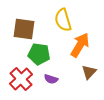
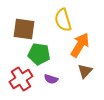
brown triangle: moved 4 px left, 1 px up
red cross: rotated 10 degrees clockwise
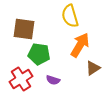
yellow semicircle: moved 7 px right, 4 px up
brown triangle: moved 8 px right, 3 px up; rotated 14 degrees clockwise
purple semicircle: moved 2 px right, 1 px down
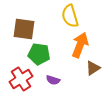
orange arrow: rotated 10 degrees counterclockwise
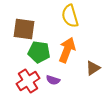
orange arrow: moved 13 px left, 5 px down
green pentagon: moved 2 px up
red cross: moved 7 px right, 2 px down
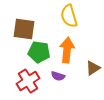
yellow semicircle: moved 1 px left
orange arrow: rotated 15 degrees counterclockwise
purple semicircle: moved 5 px right, 4 px up
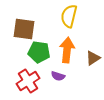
yellow semicircle: rotated 30 degrees clockwise
brown triangle: moved 10 px up
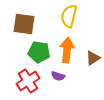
brown square: moved 5 px up
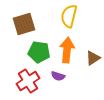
brown square: rotated 25 degrees counterclockwise
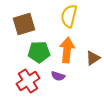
green pentagon: rotated 10 degrees counterclockwise
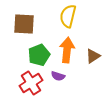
yellow semicircle: moved 1 px left
brown square: rotated 20 degrees clockwise
green pentagon: moved 3 px down; rotated 20 degrees counterclockwise
brown triangle: moved 2 px up
red cross: moved 3 px right, 2 px down
